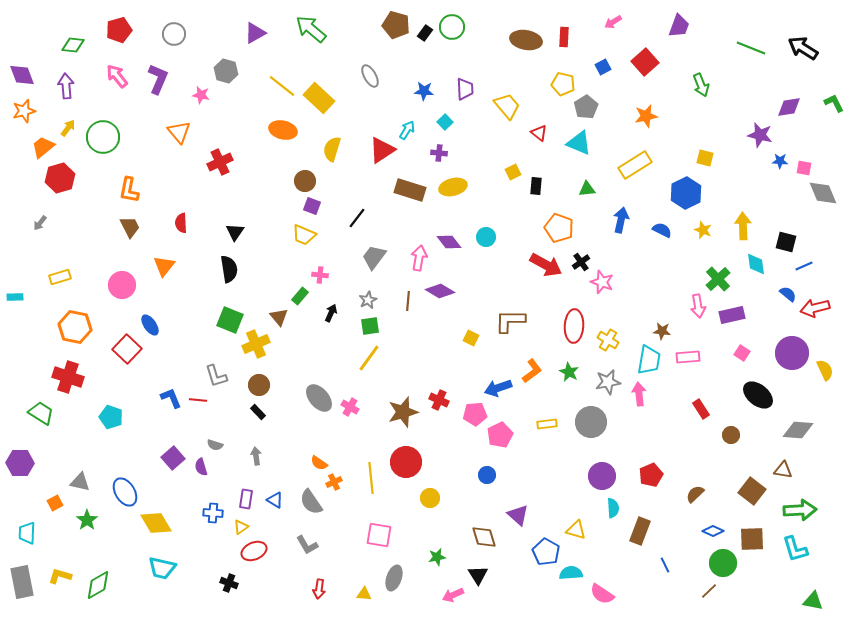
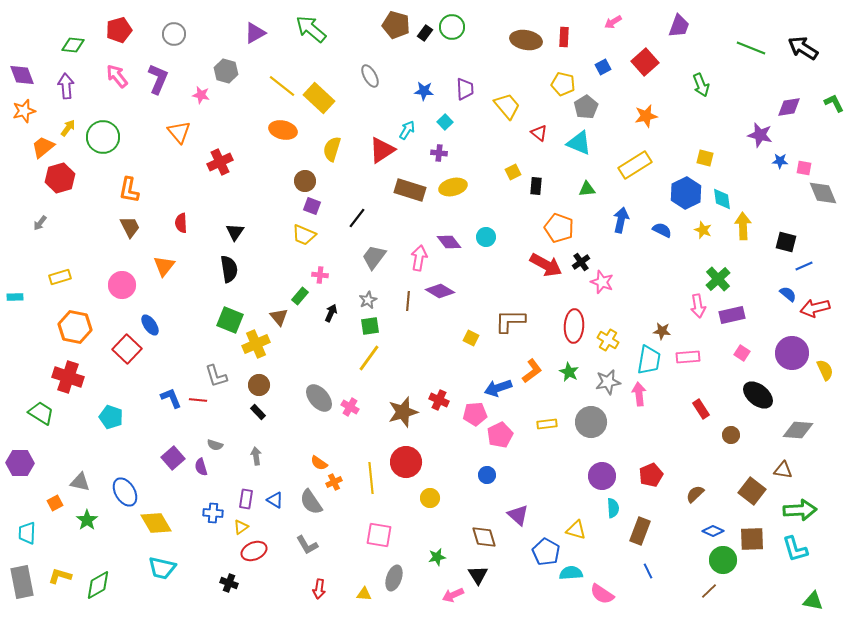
cyan diamond at (756, 264): moved 34 px left, 65 px up
green circle at (723, 563): moved 3 px up
blue line at (665, 565): moved 17 px left, 6 px down
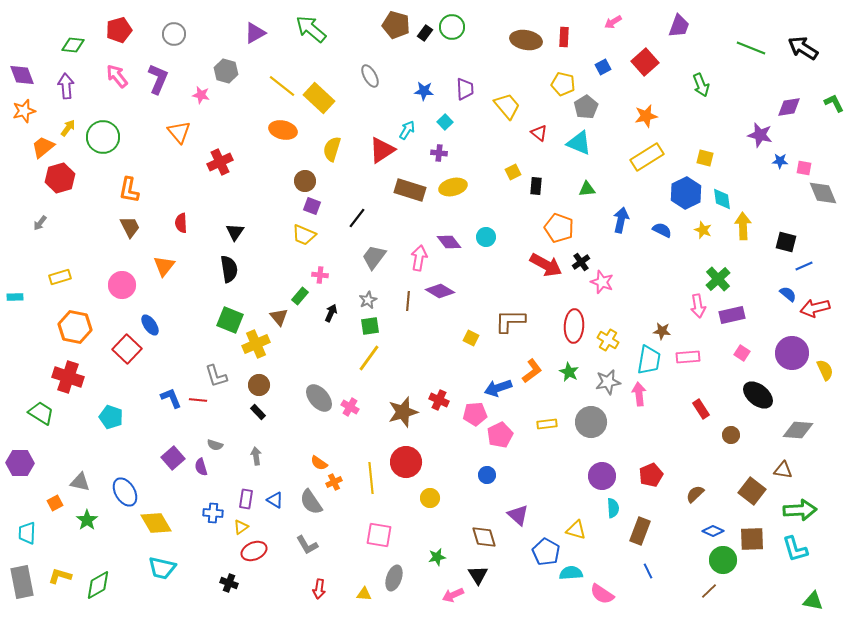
yellow rectangle at (635, 165): moved 12 px right, 8 px up
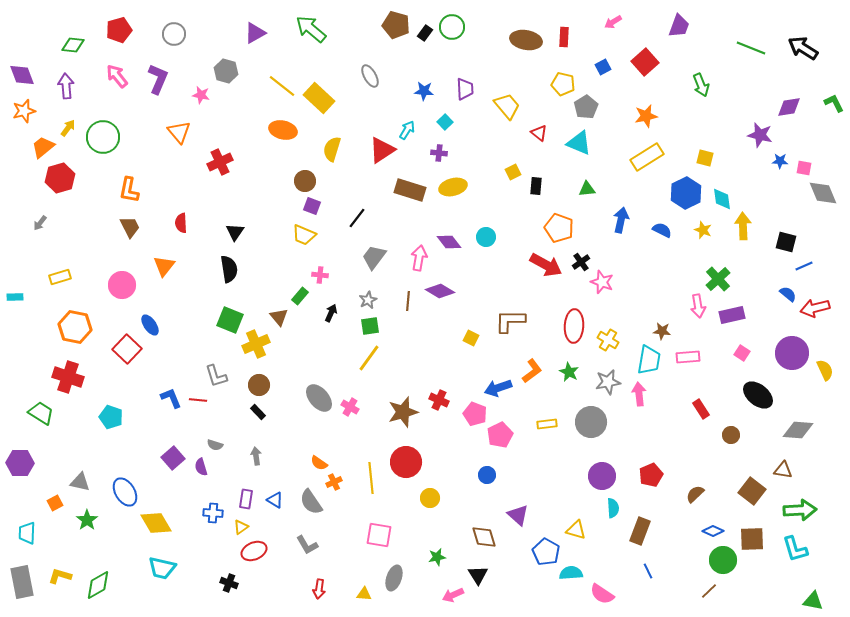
pink pentagon at (475, 414): rotated 25 degrees clockwise
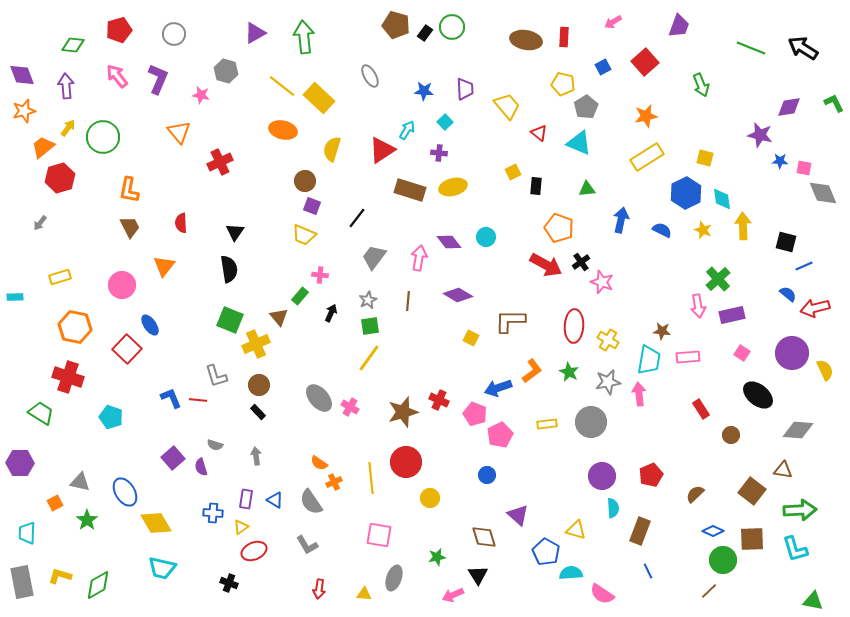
green arrow at (311, 29): moved 7 px left, 8 px down; rotated 44 degrees clockwise
purple diamond at (440, 291): moved 18 px right, 4 px down
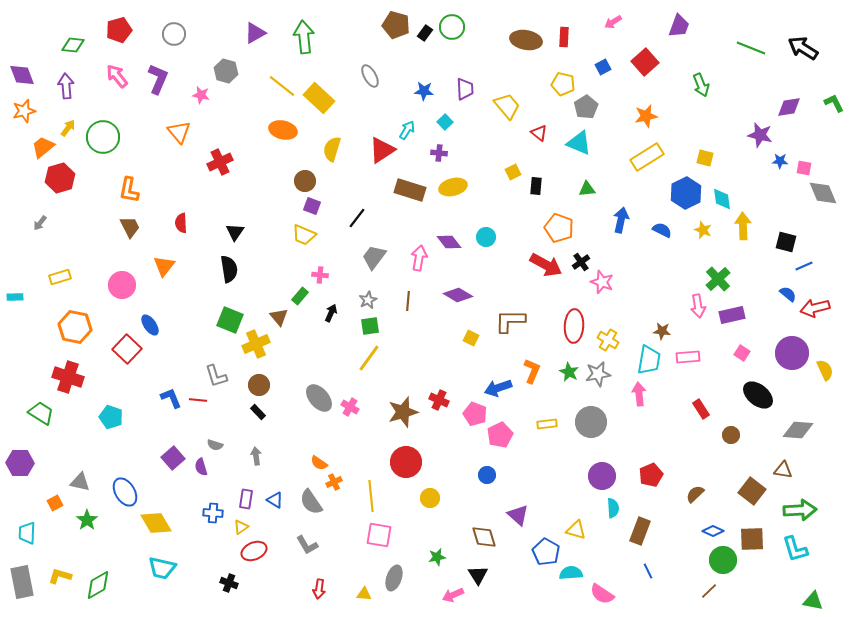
orange L-shape at (532, 371): rotated 30 degrees counterclockwise
gray star at (608, 382): moved 10 px left, 8 px up
yellow line at (371, 478): moved 18 px down
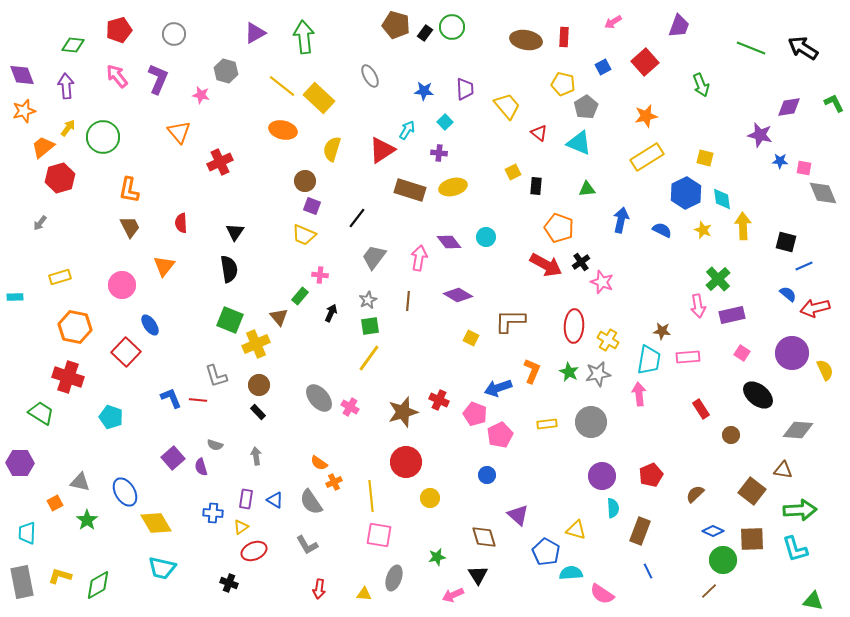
red square at (127, 349): moved 1 px left, 3 px down
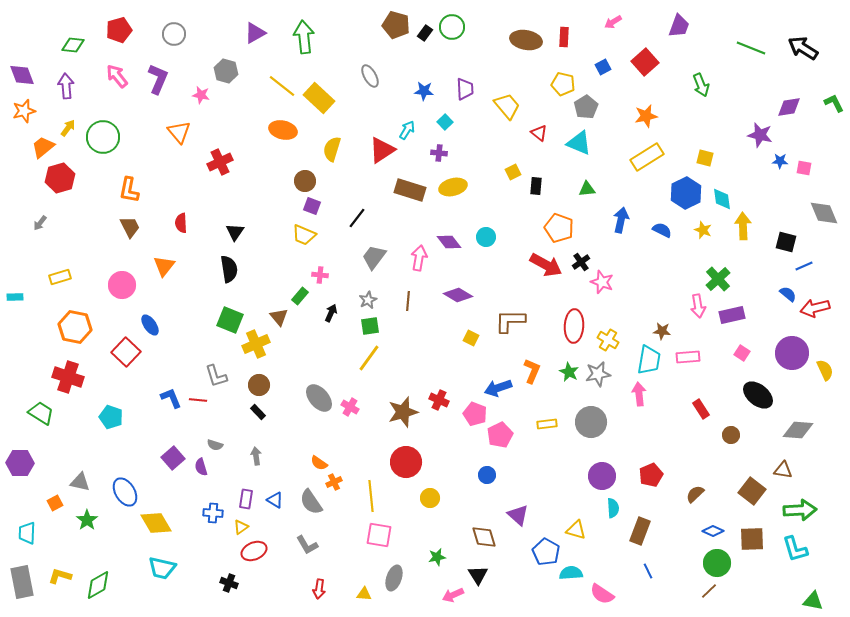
gray diamond at (823, 193): moved 1 px right, 20 px down
green circle at (723, 560): moved 6 px left, 3 px down
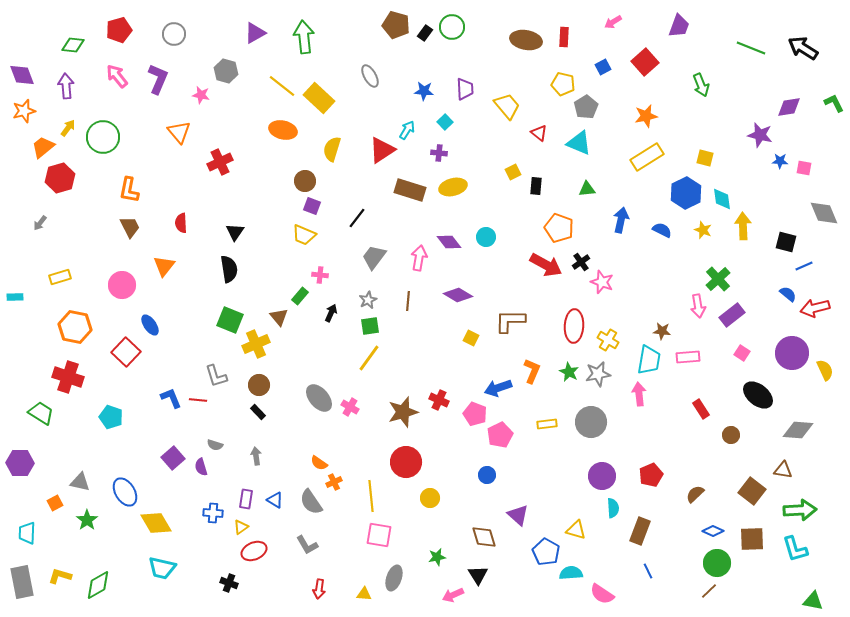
purple rectangle at (732, 315): rotated 25 degrees counterclockwise
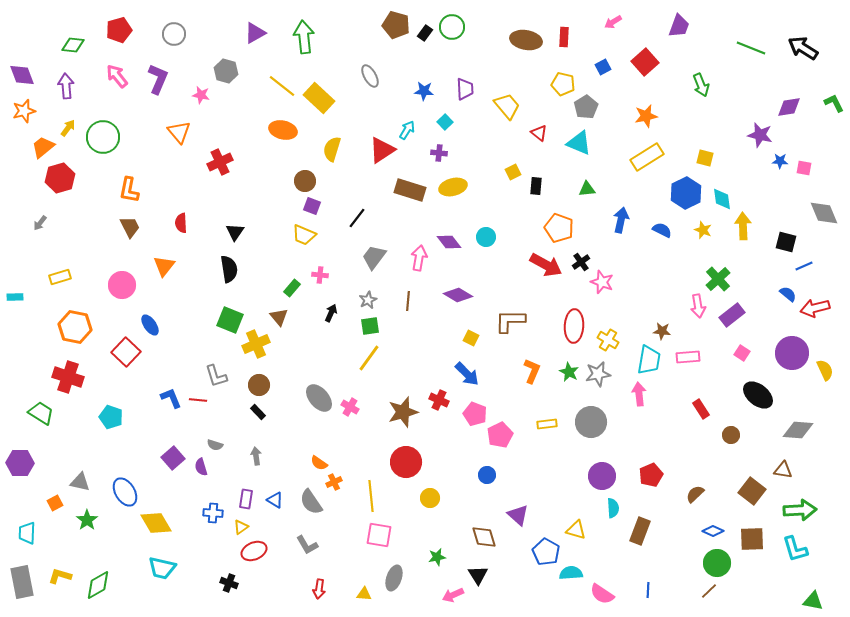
green rectangle at (300, 296): moved 8 px left, 8 px up
blue arrow at (498, 388): moved 31 px left, 14 px up; rotated 116 degrees counterclockwise
blue line at (648, 571): moved 19 px down; rotated 28 degrees clockwise
